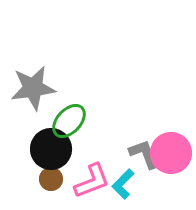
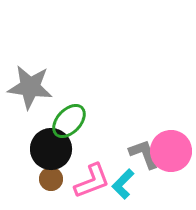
gray star: moved 3 px left, 1 px up; rotated 15 degrees clockwise
pink circle: moved 2 px up
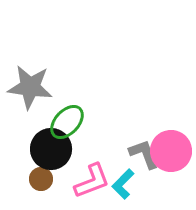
green ellipse: moved 2 px left, 1 px down
brown circle: moved 10 px left
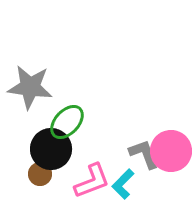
brown circle: moved 1 px left, 5 px up
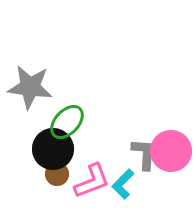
black circle: moved 2 px right
gray L-shape: rotated 24 degrees clockwise
brown circle: moved 17 px right
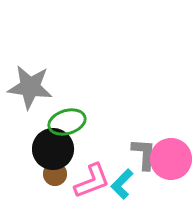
green ellipse: rotated 30 degrees clockwise
pink circle: moved 8 px down
brown circle: moved 2 px left
cyan L-shape: moved 1 px left
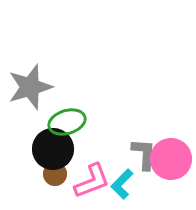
gray star: rotated 24 degrees counterclockwise
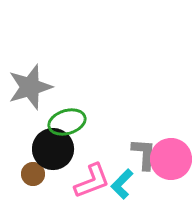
brown circle: moved 22 px left
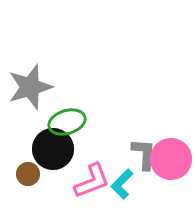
brown circle: moved 5 px left
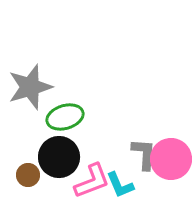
green ellipse: moved 2 px left, 5 px up
black circle: moved 6 px right, 8 px down
brown circle: moved 1 px down
cyan L-shape: moved 2 px left, 1 px down; rotated 68 degrees counterclockwise
